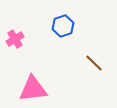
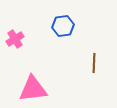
blue hexagon: rotated 10 degrees clockwise
brown line: rotated 48 degrees clockwise
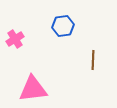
brown line: moved 1 px left, 3 px up
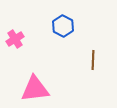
blue hexagon: rotated 25 degrees counterclockwise
pink triangle: moved 2 px right
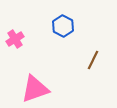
brown line: rotated 24 degrees clockwise
pink triangle: rotated 12 degrees counterclockwise
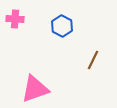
blue hexagon: moved 1 px left
pink cross: moved 20 px up; rotated 36 degrees clockwise
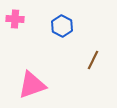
pink triangle: moved 3 px left, 4 px up
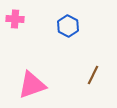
blue hexagon: moved 6 px right
brown line: moved 15 px down
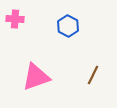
pink triangle: moved 4 px right, 8 px up
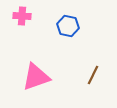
pink cross: moved 7 px right, 3 px up
blue hexagon: rotated 15 degrees counterclockwise
